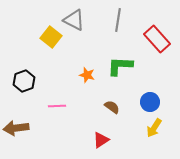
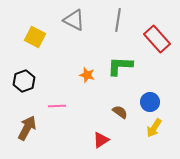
yellow square: moved 16 px left; rotated 10 degrees counterclockwise
brown semicircle: moved 8 px right, 5 px down
brown arrow: moved 11 px right; rotated 125 degrees clockwise
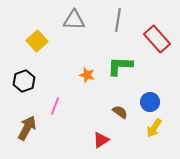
gray triangle: rotated 25 degrees counterclockwise
yellow square: moved 2 px right, 4 px down; rotated 20 degrees clockwise
pink line: moved 2 px left; rotated 66 degrees counterclockwise
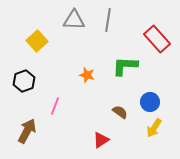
gray line: moved 10 px left
green L-shape: moved 5 px right
brown arrow: moved 3 px down
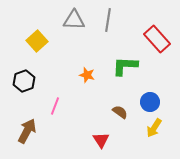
red triangle: rotated 30 degrees counterclockwise
